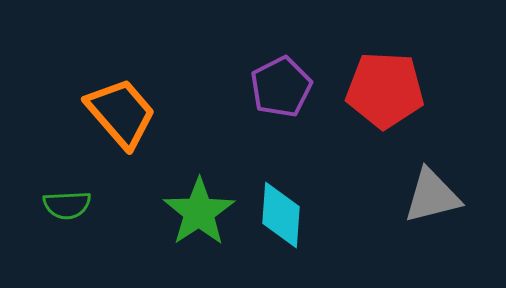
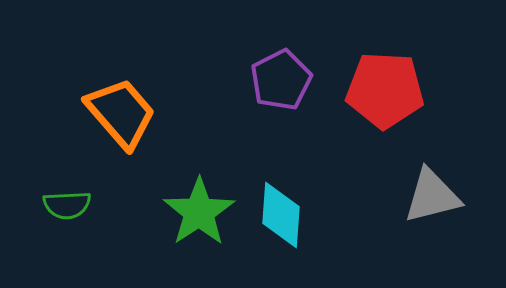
purple pentagon: moved 7 px up
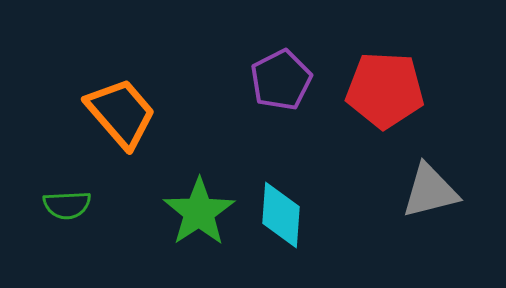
gray triangle: moved 2 px left, 5 px up
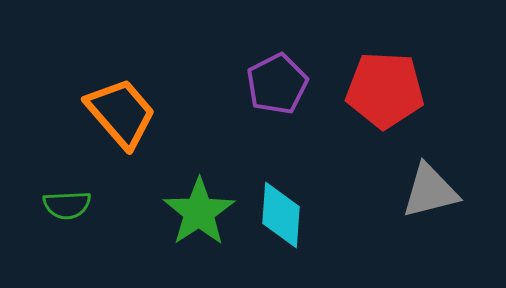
purple pentagon: moved 4 px left, 4 px down
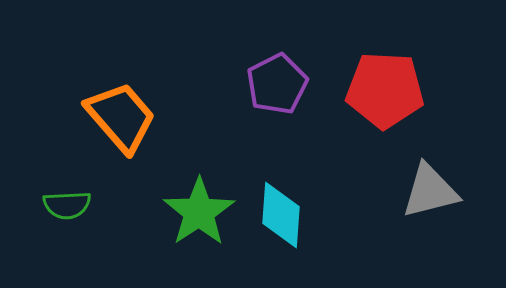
orange trapezoid: moved 4 px down
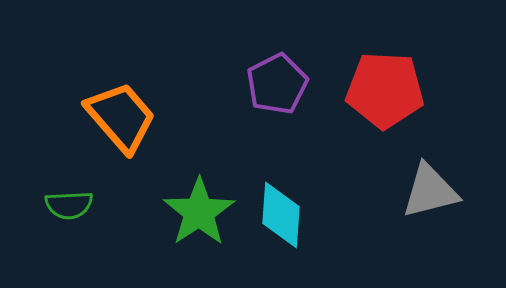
green semicircle: moved 2 px right
